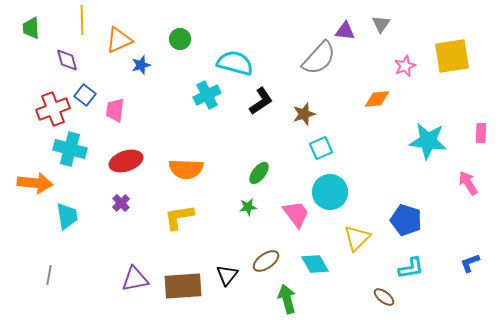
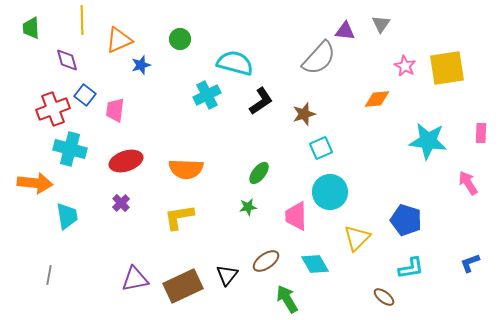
yellow square at (452, 56): moved 5 px left, 12 px down
pink star at (405, 66): rotated 20 degrees counterclockwise
pink trapezoid at (296, 214): moved 2 px down; rotated 144 degrees counterclockwise
brown rectangle at (183, 286): rotated 21 degrees counterclockwise
green arrow at (287, 299): rotated 16 degrees counterclockwise
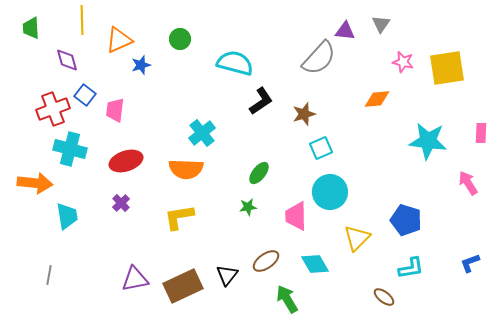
pink star at (405, 66): moved 2 px left, 4 px up; rotated 15 degrees counterclockwise
cyan cross at (207, 95): moved 5 px left, 38 px down; rotated 12 degrees counterclockwise
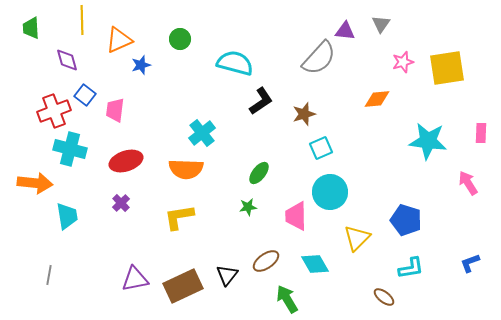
pink star at (403, 62): rotated 30 degrees counterclockwise
red cross at (53, 109): moved 1 px right, 2 px down
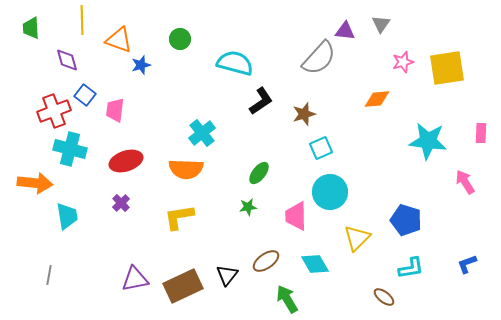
orange triangle at (119, 40): rotated 44 degrees clockwise
pink arrow at (468, 183): moved 3 px left, 1 px up
blue L-shape at (470, 263): moved 3 px left, 1 px down
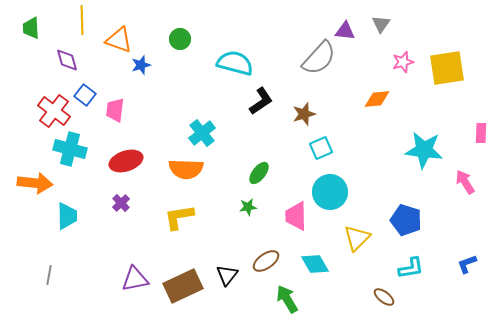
red cross at (54, 111): rotated 32 degrees counterclockwise
cyan star at (428, 141): moved 4 px left, 9 px down
cyan trapezoid at (67, 216): rotated 8 degrees clockwise
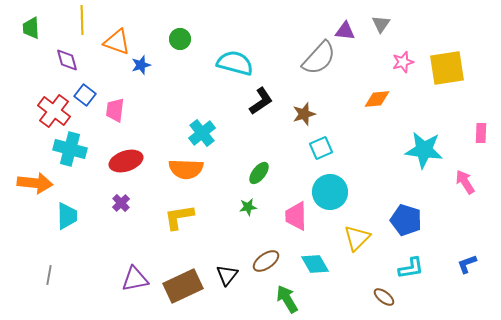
orange triangle at (119, 40): moved 2 px left, 2 px down
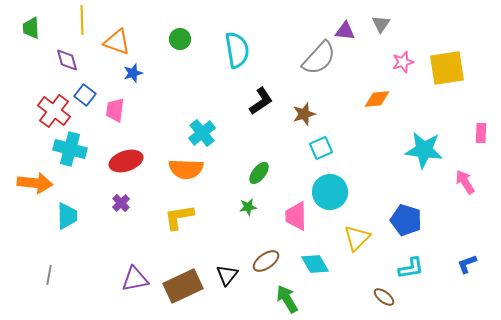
cyan semicircle at (235, 63): moved 2 px right, 13 px up; rotated 66 degrees clockwise
blue star at (141, 65): moved 8 px left, 8 px down
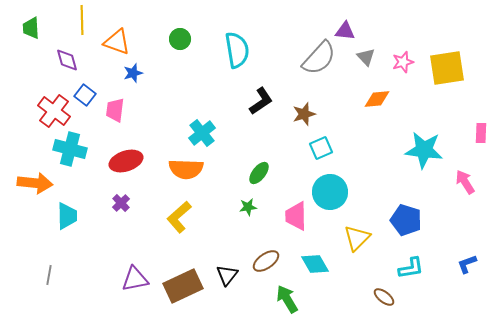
gray triangle at (381, 24): moved 15 px left, 33 px down; rotated 18 degrees counterclockwise
yellow L-shape at (179, 217): rotated 32 degrees counterclockwise
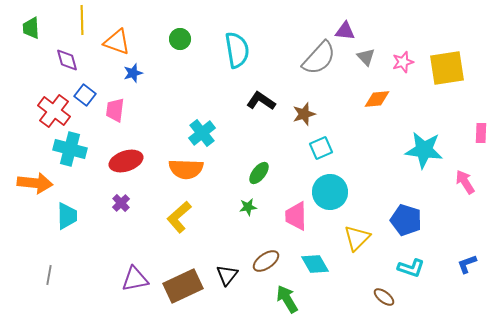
black L-shape at (261, 101): rotated 112 degrees counterclockwise
cyan L-shape at (411, 268): rotated 28 degrees clockwise
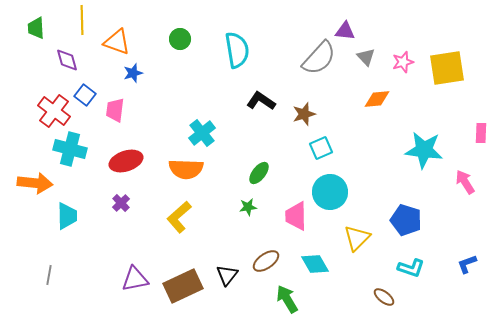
green trapezoid at (31, 28): moved 5 px right
